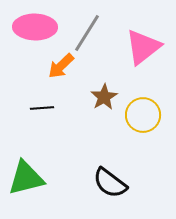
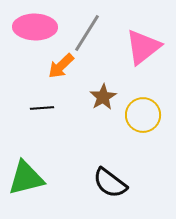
brown star: moved 1 px left
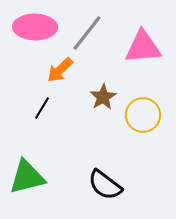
gray line: rotated 6 degrees clockwise
pink triangle: rotated 33 degrees clockwise
orange arrow: moved 1 px left, 4 px down
black line: rotated 55 degrees counterclockwise
green triangle: moved 1 px right, 1 px up
black semicircle: moved 5 px left, 2 px down
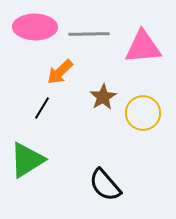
gray line: moved 2 px right, 1 px down; rotated 51 degrees clockwise
orange arrow: moved 2 px down
yellow circle: moved 2 px up
green triangle: moved 17 px up; rotated 18 degrees counterclockwise
black semicircle: rotated 12 degrees clockwise
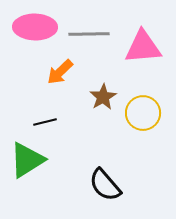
black line: moved 3 px right, 14 px down; rotated 45 degrees clockwise
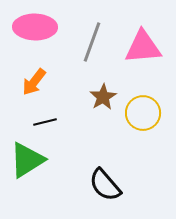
gray line: moved 3 px right, 8 px down; rotated 69 degrees counterclockwise
orange arrow: moved 26 px left, 10 px down; rotated 8 degrees counterclockwise
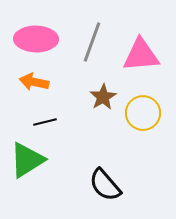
pink ellipse: moved 1 px right, 12 px down
pink triangle: moved 2 px left, 8 px down
orange arrow: rotated 64 degrees clockwise
